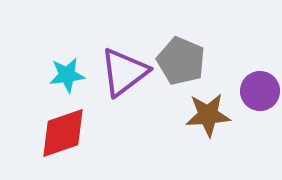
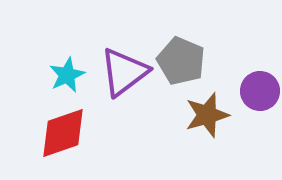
cyan star: rotated 18 degrees counterclockwise
brown star: moved 1 px left; rotated 12 degrees counterclockwise
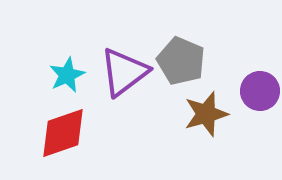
brown star: moved 1 px left, 1 px up
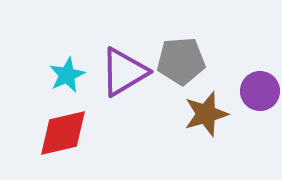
gray pentagon: rotated 27 degrees counterclockwise
purple triangle: rotated 6 degrees clockwise
red diamond: rotated 6 degrees clockwise
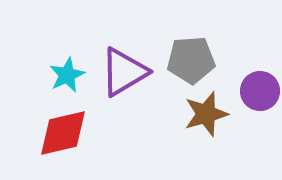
gray pentagon: moved 10 px right, 1 px up
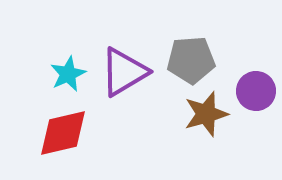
cyan star: moved 1 px right, 1 px up
purple circle: moved 4 px left
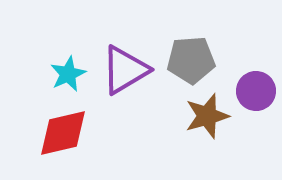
purple triangle: moved 1 px right, 2 px up
brown star: moved 1 px right, 2 px down
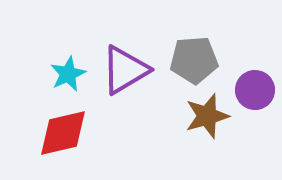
gray pentagon: moved 3 px right
purple circle: moved 1 px left, 1 px up
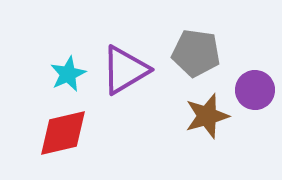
gray pentagon: moved 2 px right, 7 px up; rotated 12 degrees clockwise
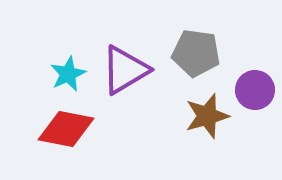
red diamond: moved 3 px right, 4 px up; rotated 24 degrees clockwise
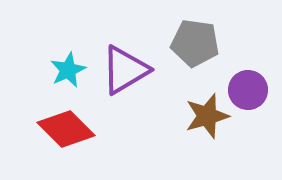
gray pentagon: moved 1 px left, 10 px up
cyan star: moved 4 px up
purple circle: moved 7 px left
red diamond: rotated 34 degrees clockwise
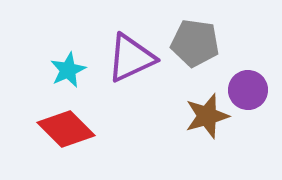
purple triangle: moved 6 px right, 12 px up; rotated 6 degrees clockwise
